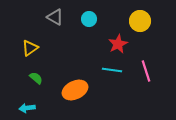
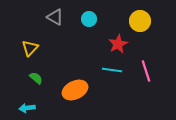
yellow triangle: rotated 12 degrees counterclockwise
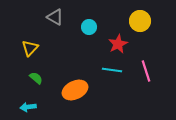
cyan circle: moved 8 px down
cyan arrow: moved 1 px right, 1 px up
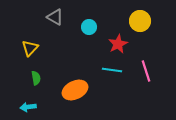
green semicircle: rotated 40 degrees clockwise
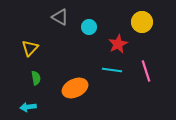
gray triangle: moved 5 px right
yellow circle: moved 2 px right, 1 px down
orange ellipse: moved 2 px up
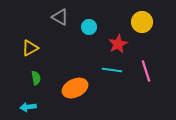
yellow triangle: rotated 18 degrees clockwise
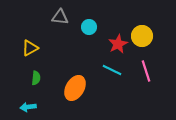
gray triangle: rotated 24 degrees counterclockwise
yellow circle: moved 14 px down
cyan line: rotated 18 degrees clockwise
green semicircle: rotated 16 degrees clockwise
orange ellipse: rotated 35 degrees counterclockwise
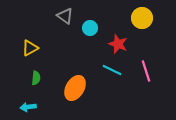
gray triangle: moved 5 px right, 1 px up; rotated 30 degrees clockwise
cyan circle: moved 1 px right, 1 px down
yellow circle: moved 18 px up
red star: rotated 24 degrees counterclockwise
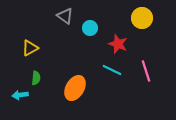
cyan arrow: moved 8 px left, 12 px up
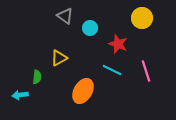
yellow triangle: moved 29 px right, 10 px down
green semicircle: moved 1 px right, 1 px up
orange ellipse: moved 8 px right, 3 px down
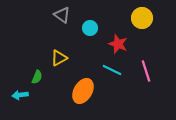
gray triangle: moved 3 px left, 1 px up
green semicircle: rotated 16 degrees clockwise
